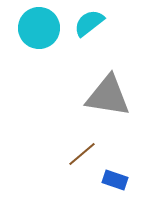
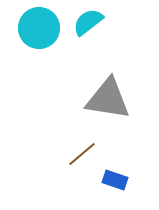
cyan semicircle: moved 1 px left, 1 px up
gray triangle: moved 3 px down
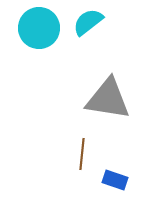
brown line: rotated 44 degrees counterclockwise
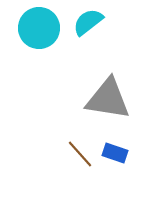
brown line: moved 2 px left; rotated 48 degrees counterclockwise
blue rectangle: moved 27 px up
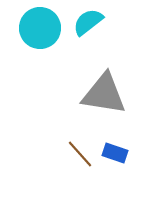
cyan circle: moved 1 px right
gray triangle: moved 4 px left, 5 px up
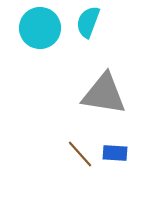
cyan semicircle: rotated 32 degrees counterclockwise
blue rectangle: rotated 15 degrees counterclockwise
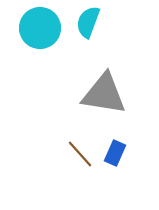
blue rectangle: rotated 70 degrees counterclockwise
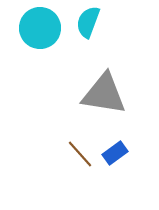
blue rectangle: rotated 30 degrees clockwise
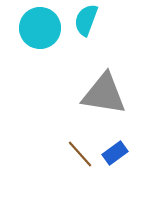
cyan semicircle: moved 2 px left, 2 px up
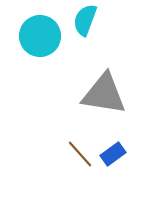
cyan semicircle: moved 1 px left
cyan circle: moved 8 px down
blue rectangle: moved 2 px left, 1 px down
